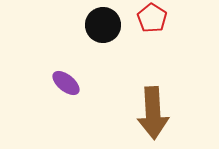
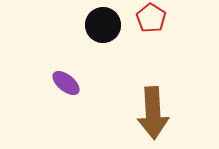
red pentagon: moved 1 px left
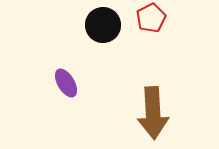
red pentagon: rotated 12 degrees clockwise
purple ellipse: rotated 20 degrees clockwise
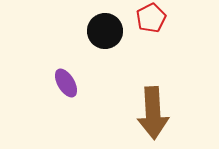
black circle: moved 2 px right, 6 px down
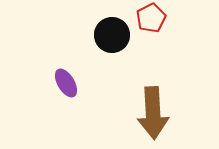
black circle: moved 7 px right, 4 px down
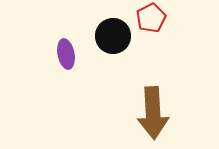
black circle: moved 1 px right, 1 px down
purple ellipse: moved 29 px up; rotated 20 degrees clockwise
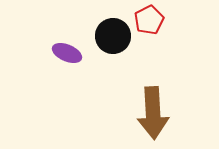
red pentagon: moved 2 px left, 2 px down
purple ellipse: moved 1 px right, 1 px up; rotated 56 degrees counterclockwise
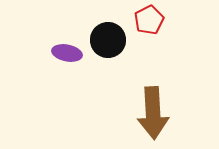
black circle: moved 5 px left, 4 px down
purple ellipse: rotated 12 degrees counterclockwise
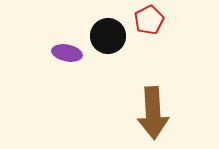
black circle: moved 4 px up
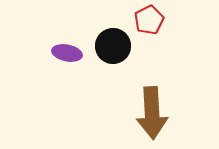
black circle: moved 5 px right, 10 px down
brown arrow: moved 1 px left
